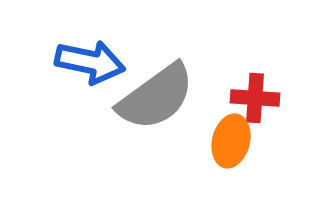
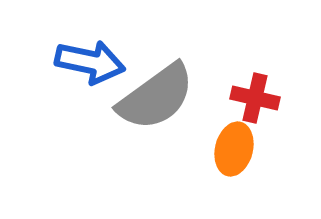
red cross: rotated 9 degrees clockwise
orange ellipse: moved 3 px right, 8 px down
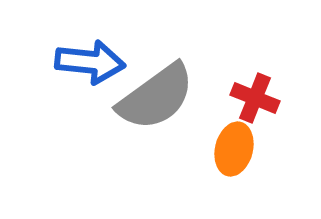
blue arrow: rotated 6 degrees counterclockwise
red cross: rotated 9 degrees clockwise
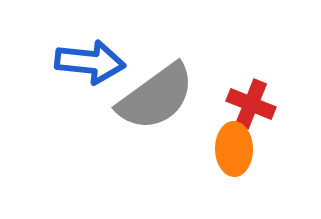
red cross: moved 4 px left, 6 px down
orange ellipse: rotated 15 degrees counterclockwise
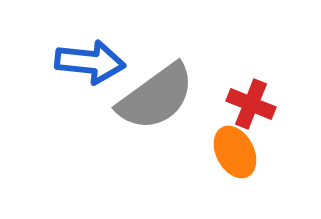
orange ellipse: moved 1 px right, 3 px down; rotated 27 degrees counterclockwise
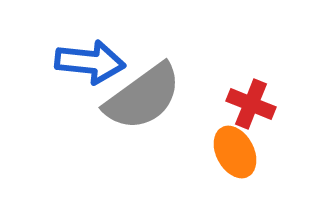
gray semicircle: moved 13 px left
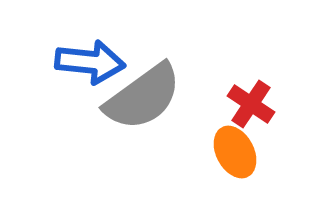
red cross: rotated 12 degrees clockwise
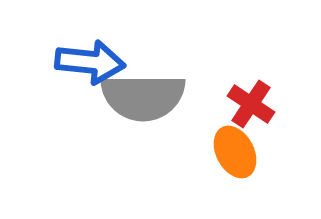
gray semicircle: rotated 36 degrees clockwise
